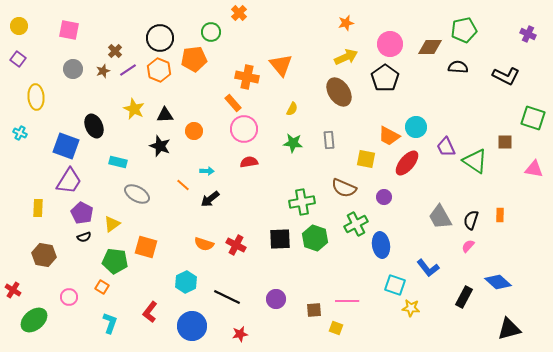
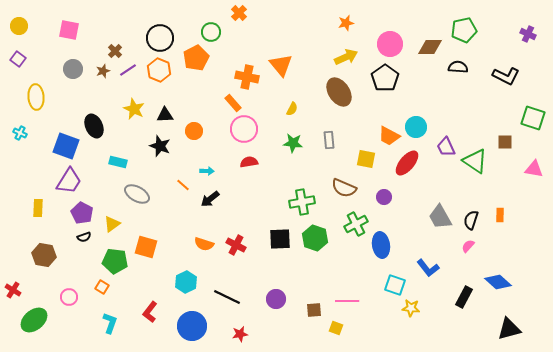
orange pentagon at (194, 59): moved 2 px right, 1 px up; rotated 20 degrees counterclockwise
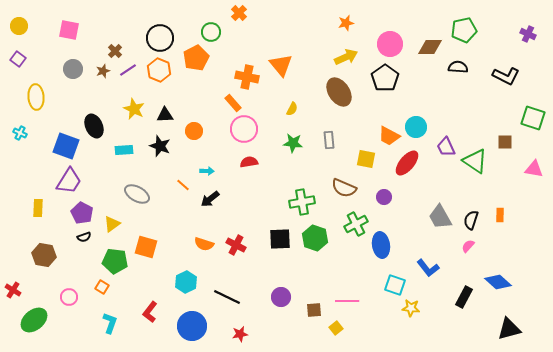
cyan rectangle at (118, 162): moved 6 px right, 12 px up; rotated 18 degrees counterclockwise
purple circle at (276, 299): moved 5 px right, 2 px up
yellow square at (336, 328): rotated 32 degrees clockwise
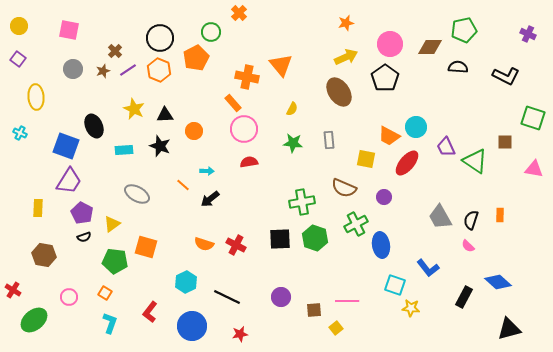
pink semicircle at (468, 246): rotated 88 degrees counterclockwise
orange square at (102, 287): moved 3 px right, 6 px down
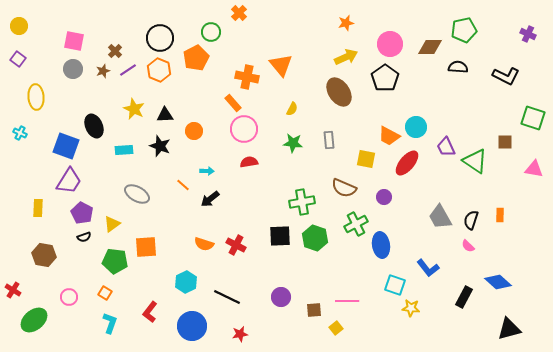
pink square at (69, 30): moved 5 px right, 11 px down
black square at (280, 239): moved 3 px up
orange square at (146, 247): rotated 20 degrees counterclockwise
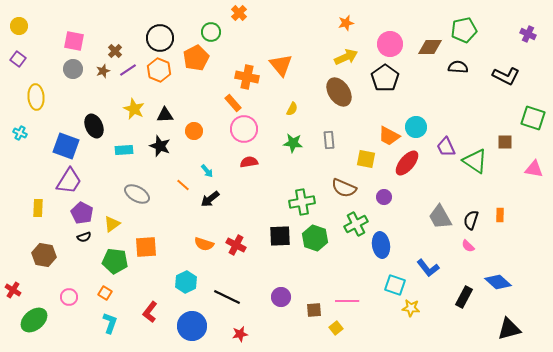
cyan arrow at (207, 171): rotated 48 degrees clockwise
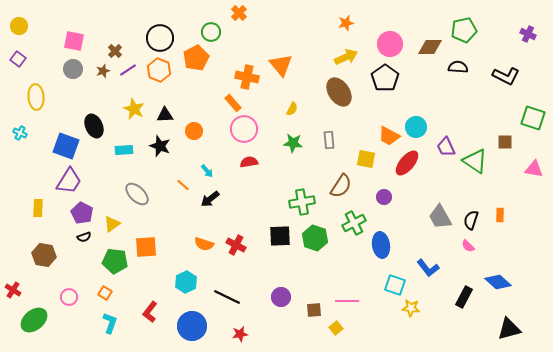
brown semicircle at (344, 188): moved 3 px left, 2 px up; rotated 80 degrees counterclockwise
gray ellipse at (137, 194): rotated 15 degrees clockwise
green cross at (356, 224): moved 2 px left, 1 px up
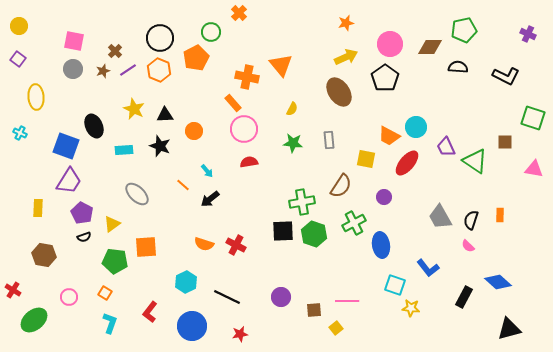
black square at (280, 236): moved 3 px right, 5 px up
green hexagon at (315, 238): moved 1 px left, 4 px up
